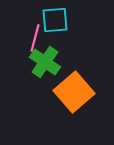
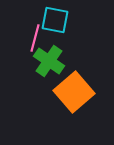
cyan square: rotated 16 degrees clockwise
green cross: moved 4 px right, 1 px up
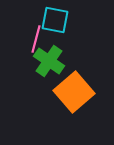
pink line: moved 1 px right, 1 px down
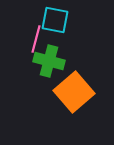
green cross: rotated 20 degrees counterclockwise
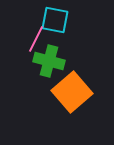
pink line: rotated 12 degrees clockwise
orange square: moved 2 px left
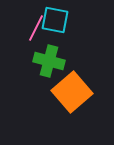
pink line: moved 11 px up
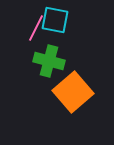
orange square: moved 1 px right
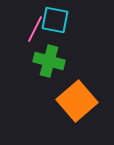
pink line: moved 1 px left, 1 px down
orange square: moved 4 px right, 9 px down
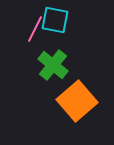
green cross: moved 4 px right, 4 px down; rotated 24 degrees clockwise
